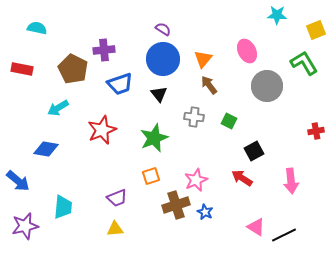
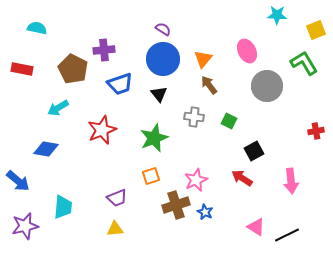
black line: moved 3 px right
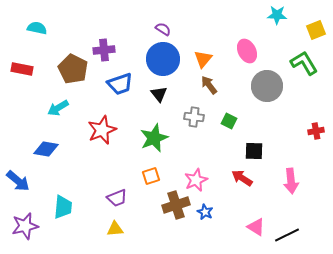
black square: rotated 30 degrees clockwise
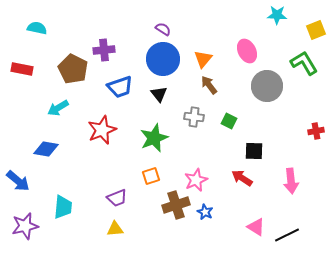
blue trapezoid: moved 3 px down
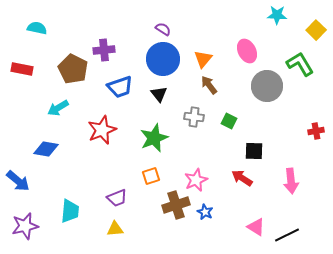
yellow square: rotated 24 degrees counterclockwise
green L-shape: moved 4 px left, 1 px down
cyan trapezoid: moved 7 px right, 4 px down
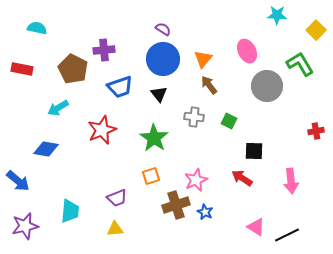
green star: rotated 16 degrees counterclockwise
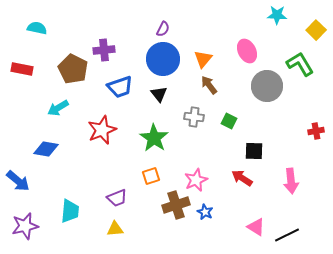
purple semicircle: rotated 84 degrees clockwise
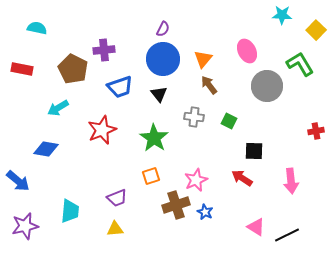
cyan star: moved 5 px right
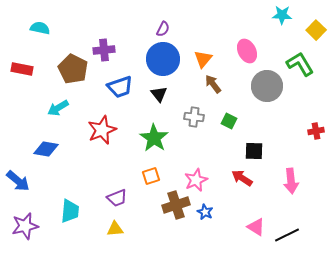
cyan semicircle: moved 3 px right
brown arrow: moved 4 px right, 1 px up
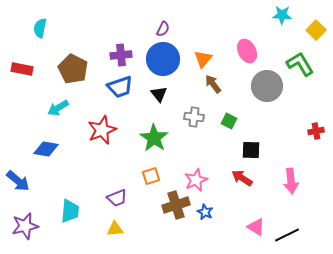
cyan semicircle: rotated 90 degrees counterclockwise
purple cross: moved 17 px right, 5 px down
black square: moved 3 px left, 1 px up
